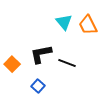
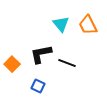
cyan triangle: moved 3 px left, 2 px down
blue square: rotated 16 degrees counterclockwise
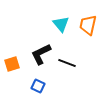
orange trapezoid: rotated 40 degrees clockwise
black L-shape: rotated 15 degrees counterclockwise
orange square: rotated 28 degrees clockwise
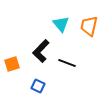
orange trapezoid: moved 1 px right, 1 px down
black L-shape: moved 3 px up; rotated 20 degrees counterclockwise
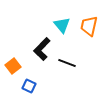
cyan triangle: moved 1 px right, 1 px down
black L-shape: moved 1 px right, 2 px up
orange square: moved 1 px right, 2 px down; rotated 21 degrees counterclockwise
blue square: moved 9 px left
